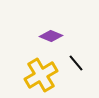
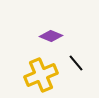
yellow cross: rotated 8 degrees clockwise
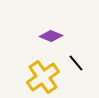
yellow cross: moved 2 px right, 2 px down; rotated 12 degrees counterclockwise
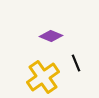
black line: rotated 18 degrees clockwise
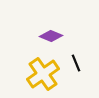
yellow cross: moved 3 px up
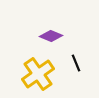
yellow cross: moved 5 px left
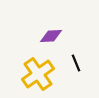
purple diamond: rotated 25 degrees counterclockwise
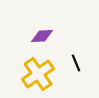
purple diamond: moved 9 px left
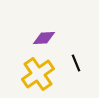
purple diamond: moved 2 px right, 2 px down
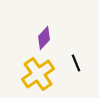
purple diamond: rotated 45 degrees counterclockwise
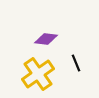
purple diamond: moved 2 px right, 1 px down; rotated 55 degrees clockwise
